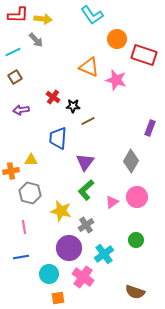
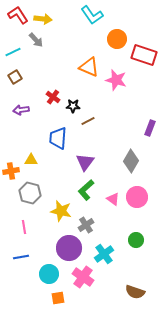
red L-shape: rotated 125 degrees counterclockwise
pink triangle: moved 1 px right, 3 px up; rotated 48 degrees counterclockwise
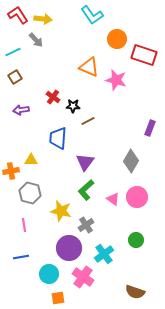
pink line: moved 2 px up
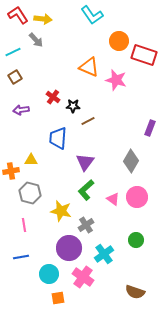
orange circle: moved 2 px right, 2 px down
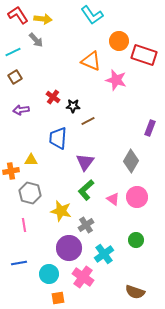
orange triangle: moved 2 px right, 6 px up
blue line: moved 2 px left, 6 px down
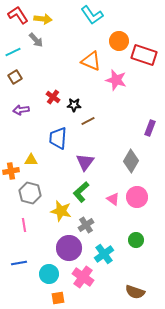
black star: moved 1 px right, 1 px up
green L-shape: moved 5 px left, 2 px down
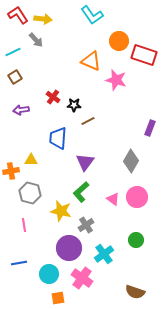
pink cross: moved 1 px left, 1 px down
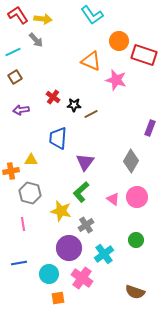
brown line: moved 3 px right, 7 px up
pink line: moved 1 px left, 1 px up
